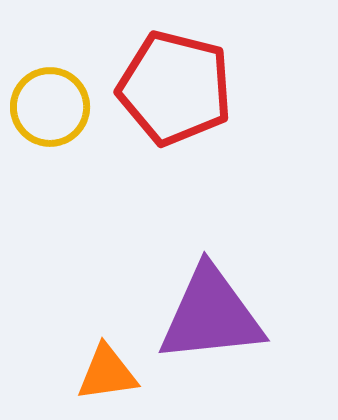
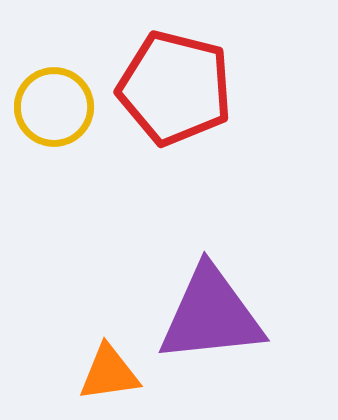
yellow circle: moved 4 px right
orange triangle: moved 2 px right
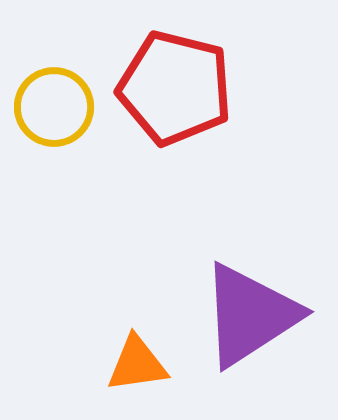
purple triangle: moved 39 px right; rotated 27 degrees counterclockwise
orange triangle: moved 28 px right, 9 px up
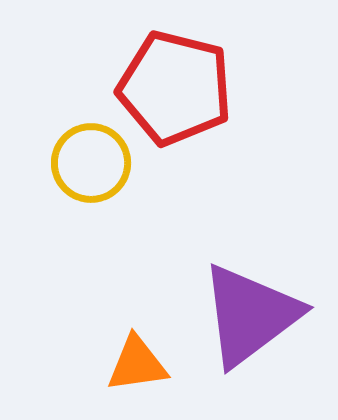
yellow circle: moved 37 px right, 56 px down
purple triangle: rotated 4 degrees counterclockwise
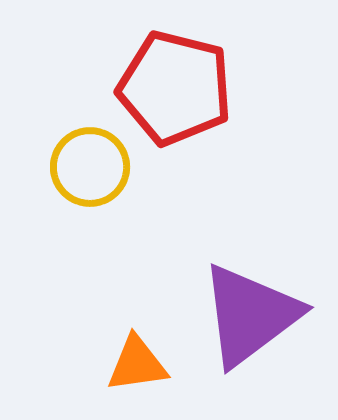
yellow circle: moved 1 px left, 4 px down
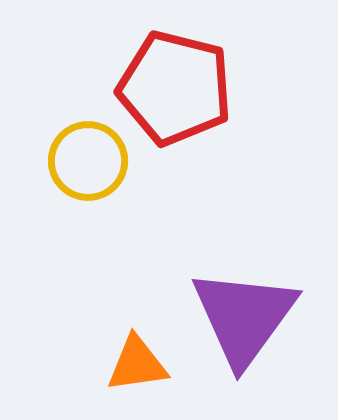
yellow circle: moved 2 px left, 6 px up
purple triangle: moved 6 px left, 2 px down; rotated 17 degrees counterclockwise
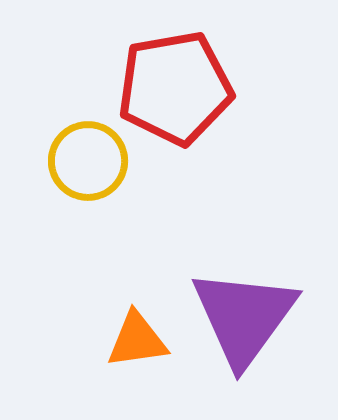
red pentagon: rotated 24 degrees counterclockwise
orange triangle: moved 24 px up
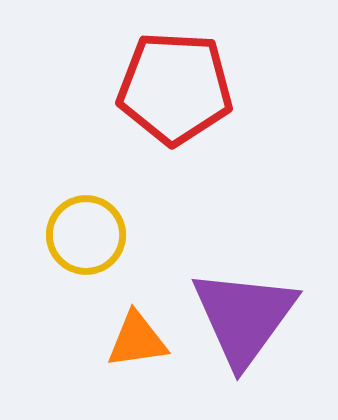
red pentagon: rotated 13 degrees clockwise
yellow circle: moved 2 px left, 74 px down
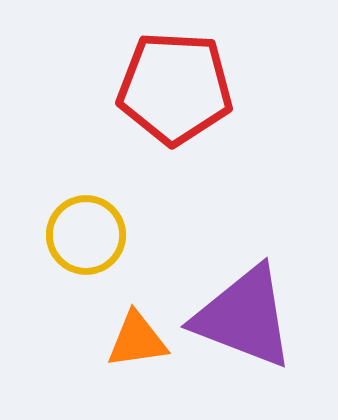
purple triangle: rotated 45 degrees counterclockwise
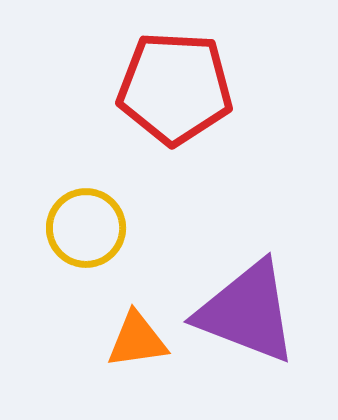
yellow circle: moved 7 px up
purple triangle: moved 3 px right, 5 px up
